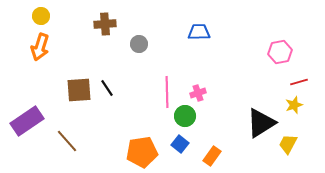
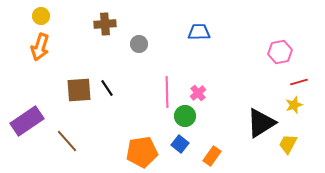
pink cross: rotated 21 degrees counterclockwise
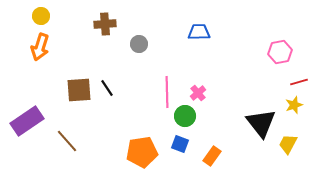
black triangle: rotated 36 degrees counterclockwise
blue square: rotated 18 degrees counterclockwise
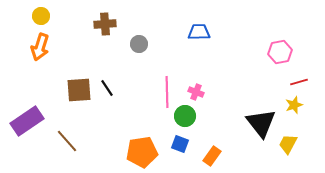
pink cross: moved 2 px left, 1 px up; rotated 28 degrees counterclockwise
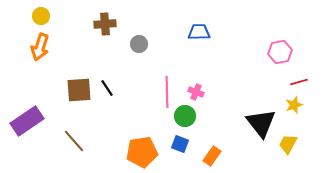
brown line: moved 7 px right
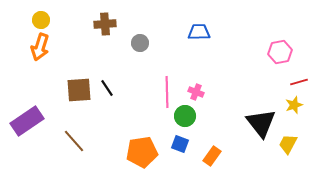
yellow circle: moved 4 px down
gray circle: moved 1 px right, 1 px up
